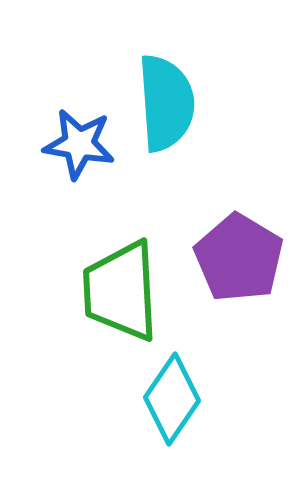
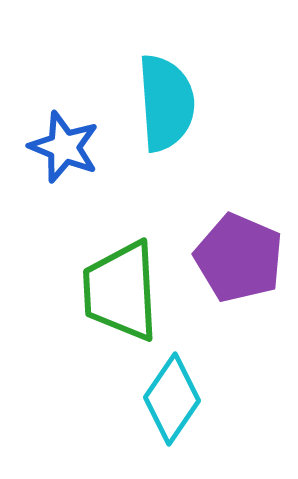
blue star: moved 15 px left, 3 px down; rotated 12 degrees clockwise
purple pentagon: rotated 8 degrees counterclockwise
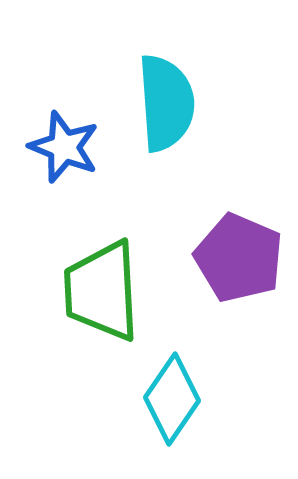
green trapezoid: moved 19 px left
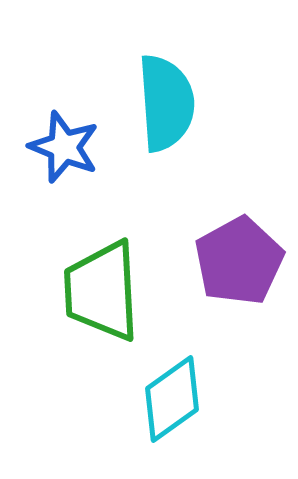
purple pentagon: moved 3 px down; rotated 20 degrees clockwise
cyan diamond: rotated 20 degrees clockwise
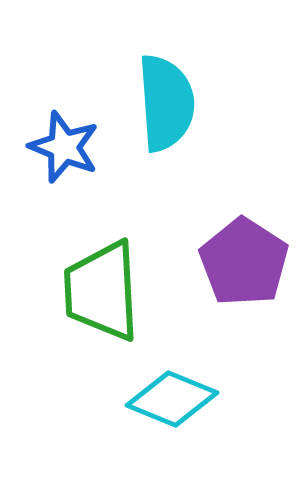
purple pentagon: moved 5 px right, 1 px down; rotated 10 degrees counterclockwise
cyan diamond: rotated 58 degrees clockwise
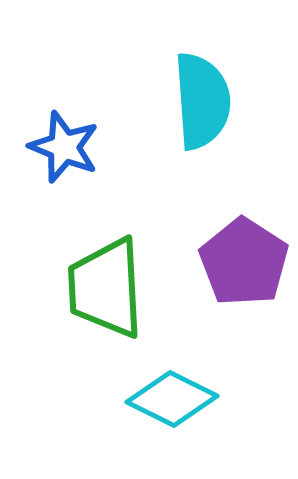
cyan semicircle: moved 36 px right, 2 px up
green trapezoid: moved 4 px right, 3 px up
cyan diamond: rotated 4 degrees clockwise
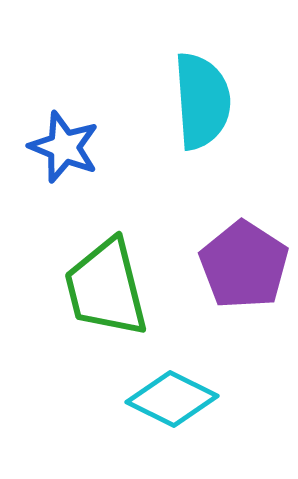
purple pentagon: moved 3 px down
green trapezoid: rotated 11 degrees counterclockwise
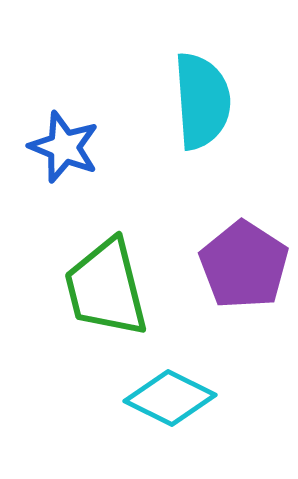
cyan diamond: moved 2 px left, 1 px up
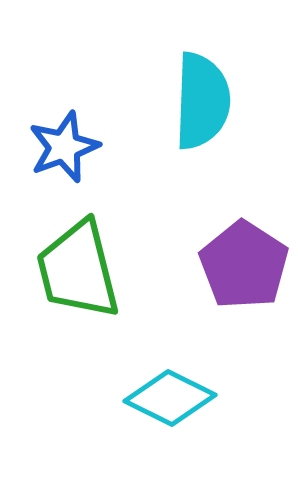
cyan semicircle: rotated 6 degrees clockwise
blue star: rotated 30 degrees clockwise
green trapezoid: moved 28 px left, 18 px up
